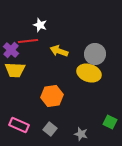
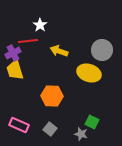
white star: rotated 16 degrees clockwise
purple cross: moved 2 px right, 3 px down; rotated 21 degrees clockwise
gray circle: moved 7 px right, 4 px up
yellow trapezoid: rotated 70 degrees clockwise
orange hexagon: rotated 10 degrees clockwise
green square: moved 18 px left
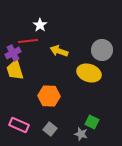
orange hexagon: moved 3 px left
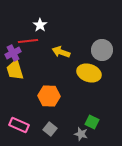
yellow arrow: moved 2 px right, 1 px down
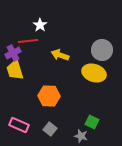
yellow arrow: moved 1 px left, 3 px down
yellow ellipse: moved 5 px right
gray star: moved 2 px down
